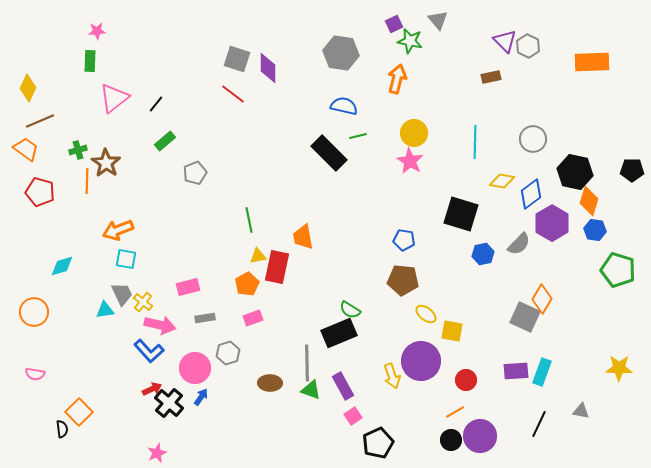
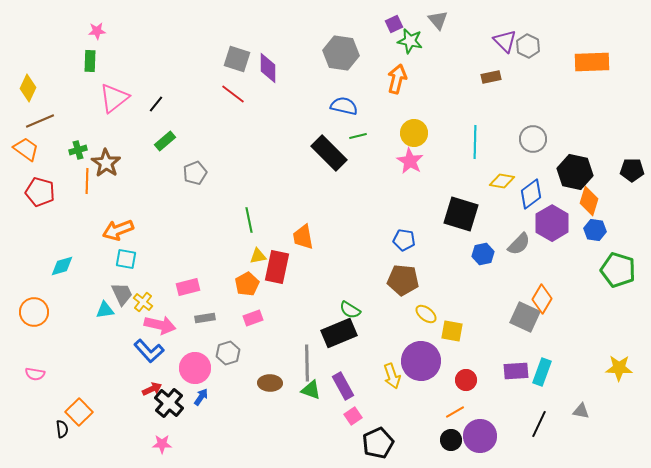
pink star at (157, 453): moved 5 px right, 9 px up; rotated 24 degrees clockwise
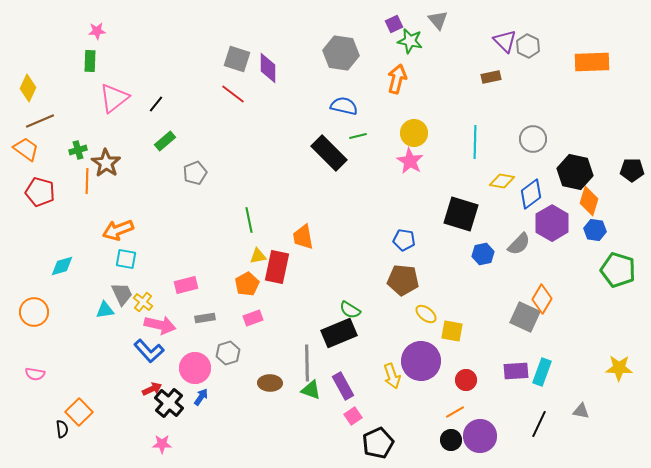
pink rectangle at (188, 287): moved 2 px left, 2 px up
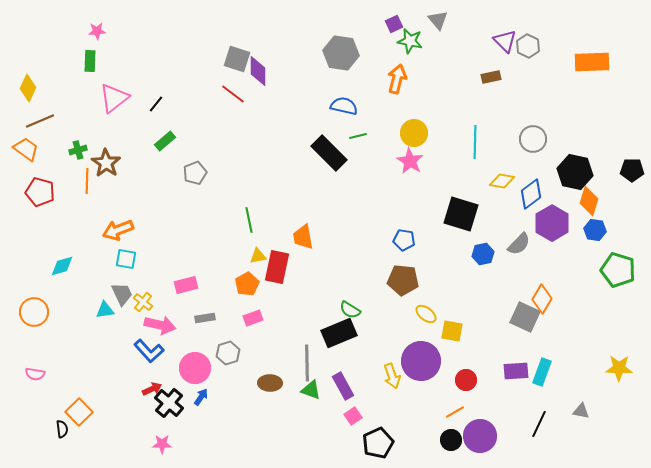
purple diamond at (268, 68): moved 10 px left, 3 px down
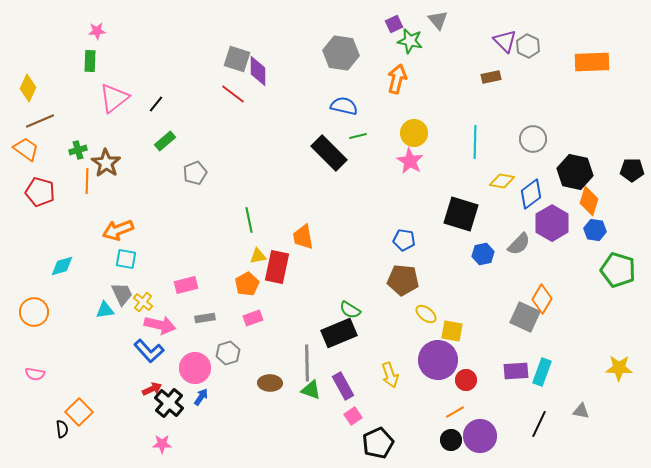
purple circle at (421, 361): moved 17 px right, 1 px up
yellow arrow at (392, 376): moved 2 px left, 1 px up
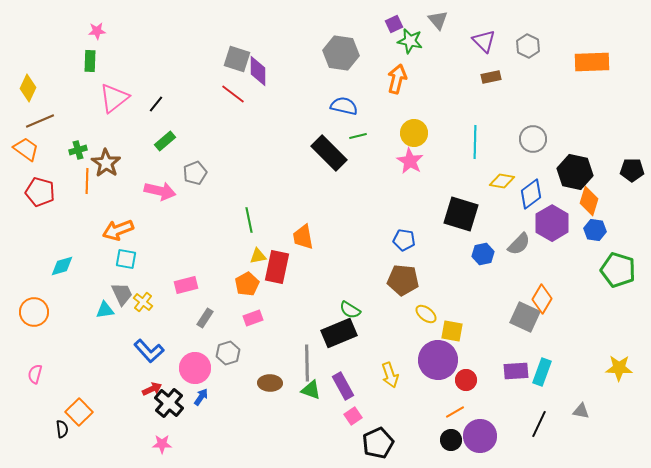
purple triangle at (505, 41): moved 21 px left
gray rectangle at (205, 318): rotated 48 degrees counterclockwise
pink arrow at (160, 325): moved 134 px up
pink semicircle at (35, 374): rotated 96 degrees clockwise
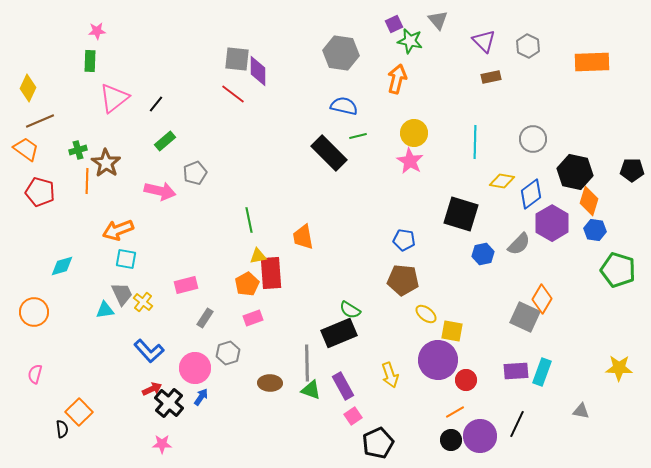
gray square at (237, 59): rotated 12 degrees counterclockwise
red rectangle at (277, 267): moved 6 px left, 6 px down; rotated 16 degrees counterclockwise
black line at (539, 424): moved 22 px left
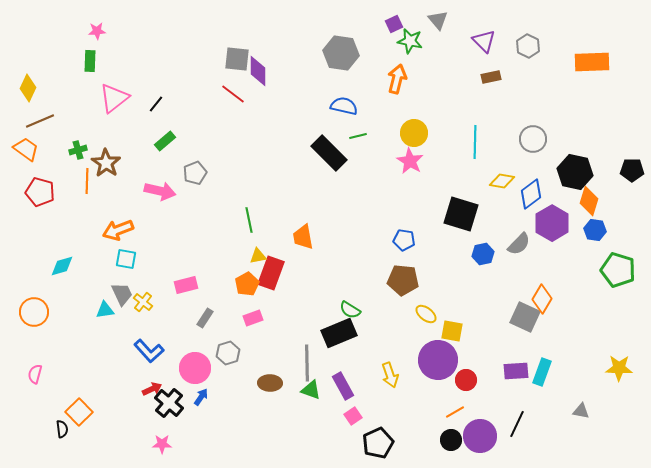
red rectangle at (271, 273): rotated 24 degrees clockwise
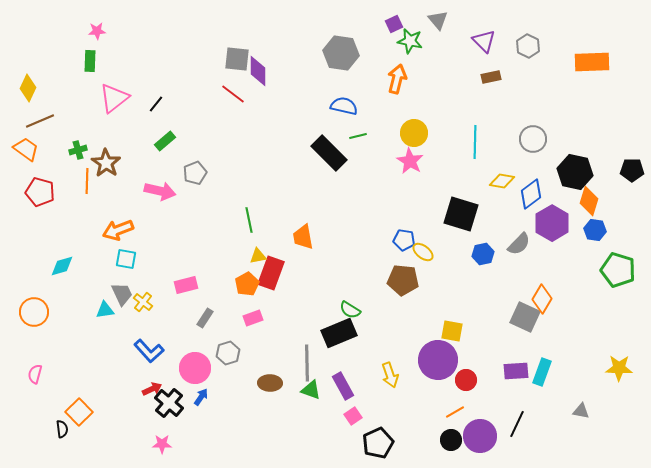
yellow ellipse at (426, 314): moved 3 px left, 62 px up
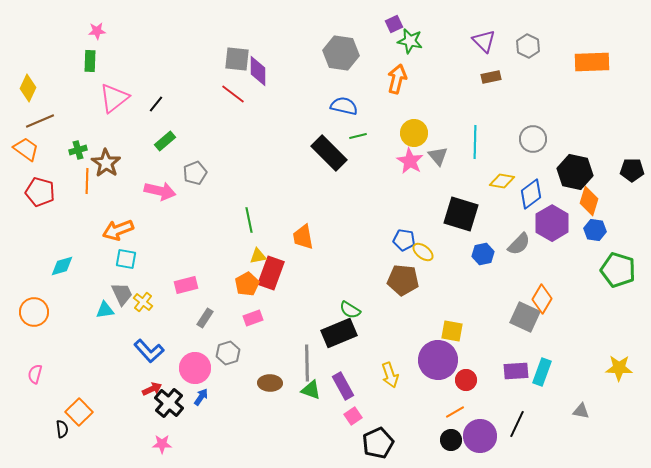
gray triangle at (438, 20): moved 136 px down
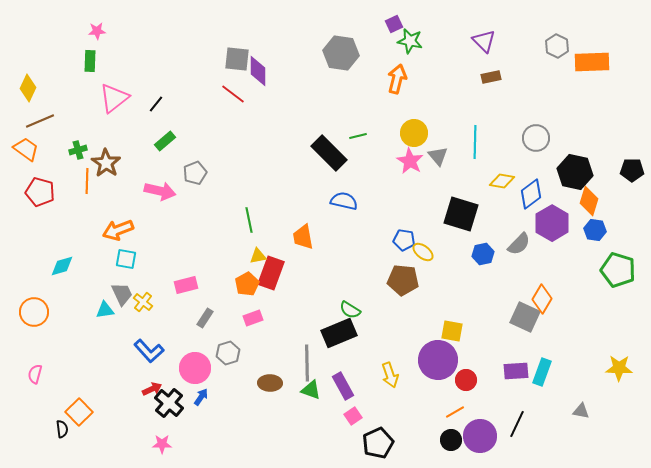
gray hexagon at (528, 46): moved 29 px right
blue semicircle at (344, 106): moved 95 px down
gray circle at (533, 139): moved 3 px right, 1 px up
